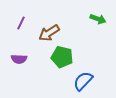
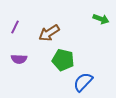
green arrow: moved 3 px right
purple line: moved 6 px left, 4 px down
green pentagon: moved 1 px right, 3 px down
blue semicircle: moved 1 px down
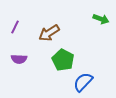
green pentagon: rotated 15 degrees clockwise
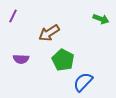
purple line: moved 2 px left, 11 px up
purple semicircle: moved 2 px right
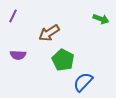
purple semicircle: moved 3 px left, 4 px up
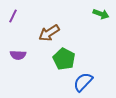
green arrow: moved 5 px up
green pentagon: moved 1 px right, 1 px up
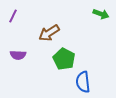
blue semicircle: rotated 50 degrees counterclockwise
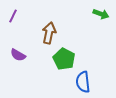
brown arrow: rotated 135 degrees clockwise
purple semicircle: rotated 28 degrees clockwise
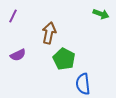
purple semicircle: rotated 56 degrees counterclockwise
blue semicircle: moved 2 px down
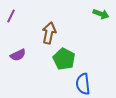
purple line: moved 2 px left
